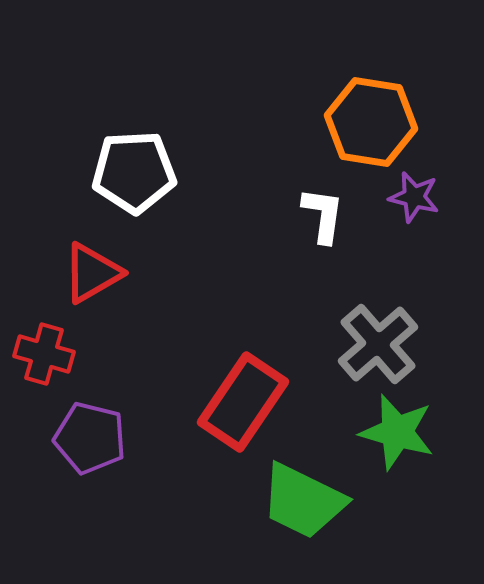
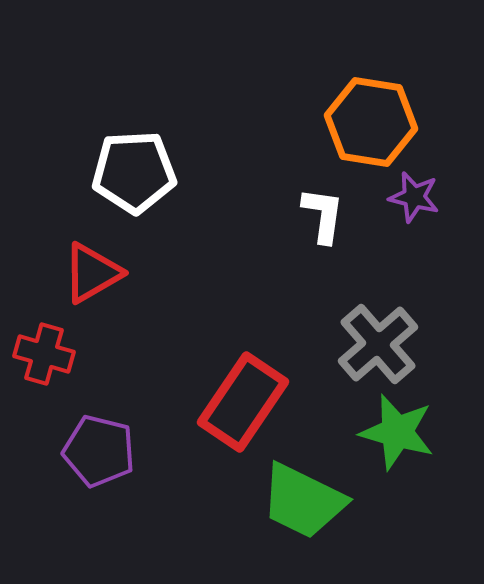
purple pentagon: moved 9 px right, 13 px down
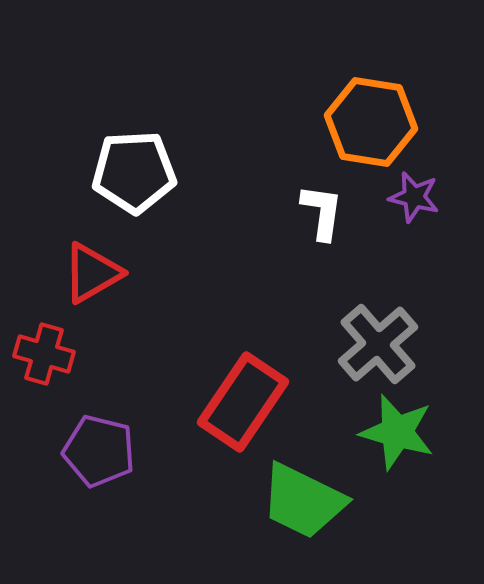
white L-shape: moved 1 px left, 3 px up
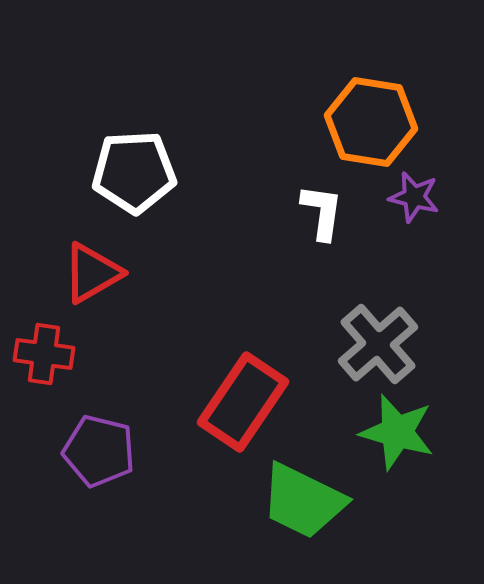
red cross: rotated 8 degrees counterclockwise
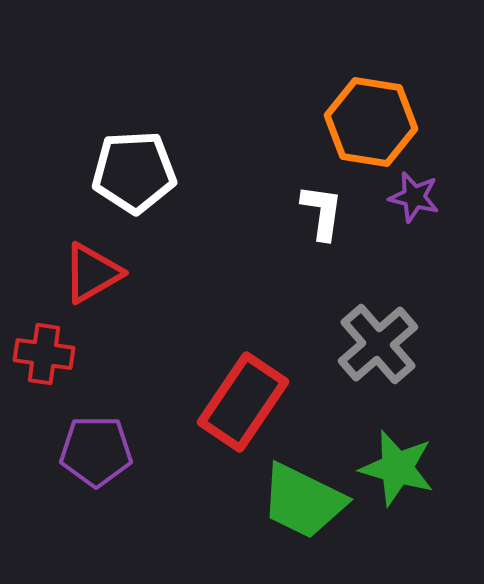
green star: moved 36 px down
purple pentagon: moved 3 px left; rotated 14 degrees counterclockwise
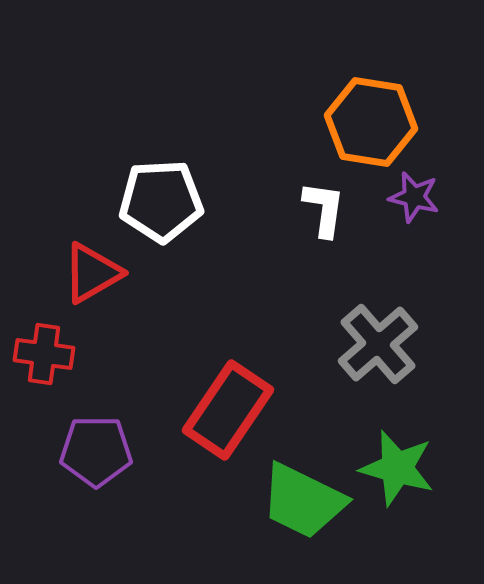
white pentagon: moved 27 px right, 29 px down
white L-shape: moved 2 px right, 3 px up
red rectangle: moved 15 px left, 8 px down
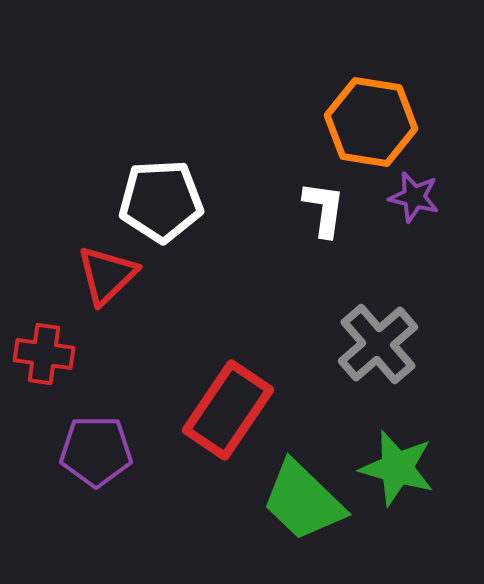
red triangle: moved 15 px right, 2 px down; rotated 14 degrees counterclockwise
green trapezoid: rotated 18 degrees clockwise
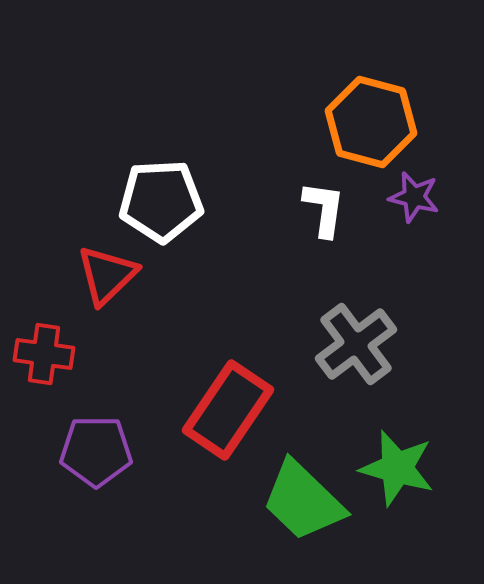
orange hexagon: rotated 6 degrees clockwise
gray cross: moved 22 px left; rotated 4 degrees clockwise
